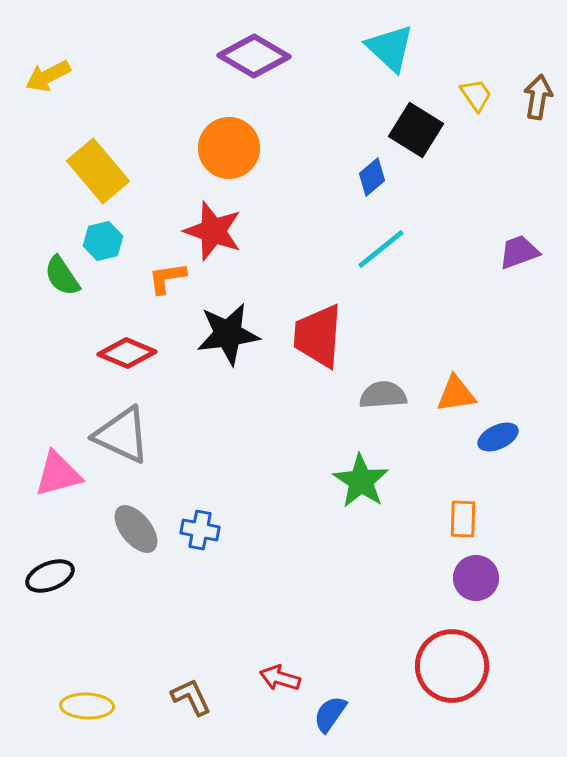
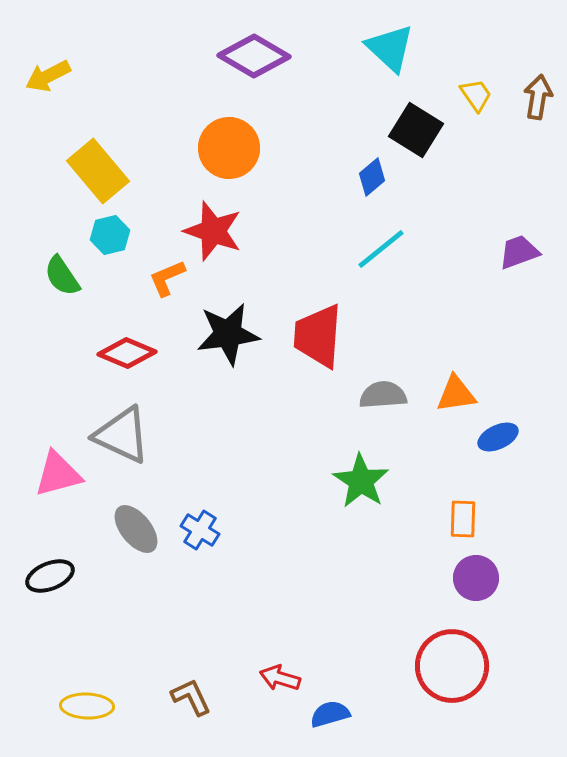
cyan hexagon: moved 7 px right, 6 px up
orange L-shape: rotated 15 degrees counterclockwise
blue cross: rotated 21 degrees clockwise
blue semicircle: rotated 39 degrees clockwise
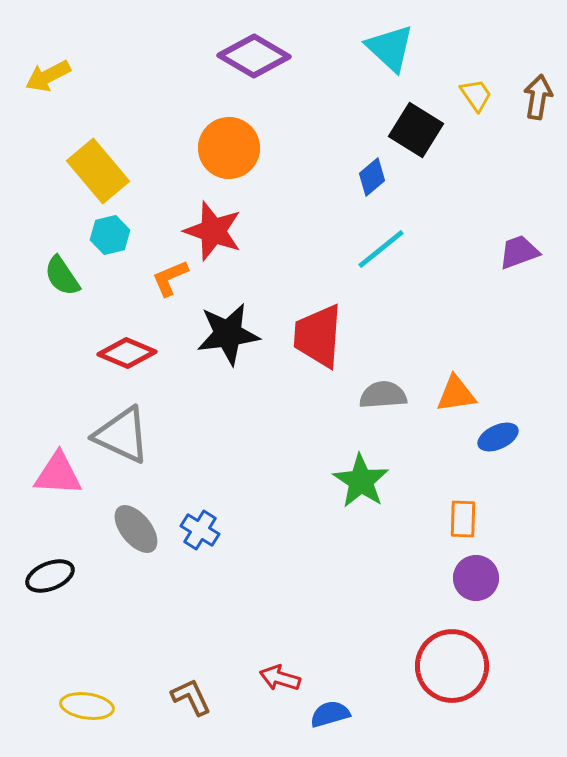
orange L-shape: moved 3 px right
pink triangle: rotated 18 degrees clockwise
yellow ellipse: rotated 6 degrees clockwise
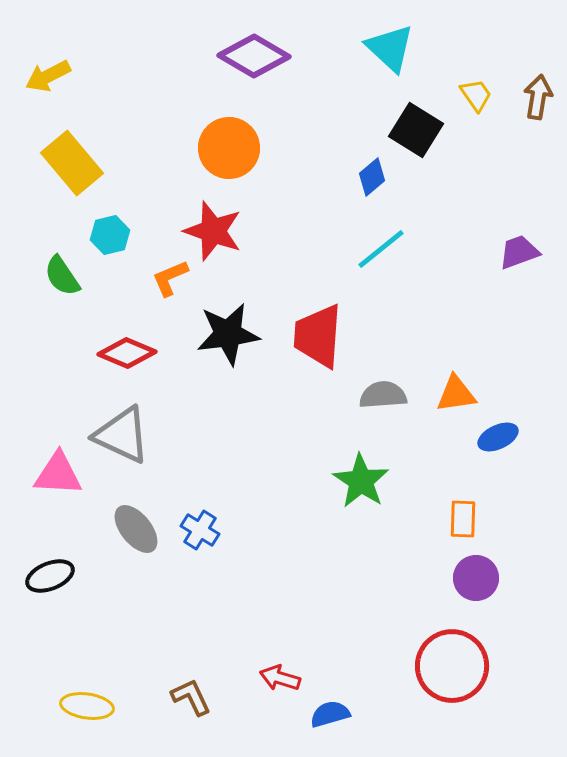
yellow rectangle: moved 26 px left, 8 px up
